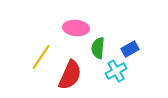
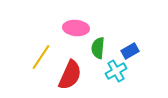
blue rectangle: moved 2 px down
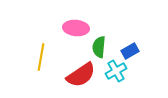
green semicircle: moved 1 px right, 1 px up
yellow line: rotated 24 degrees counterclockwise
red semicircle: moved 11 px right; rotated 32 degrees clockwise
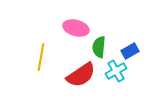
pink ellipse: rotated 10 degrees clockwise
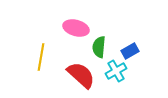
red semicircle: rotated 104 degrees counterclockwise
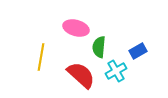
blue rectangle: moved 8 px right
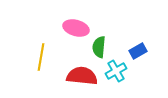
red semicircle: moved 1 px right, 1 px down; rotated 36 degrees counterclockwise
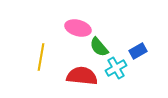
pink ellipse: moved 2 px right
green semicircle: rotated 45 degrees counterclockwise
cyan cross: moved 3 px up
